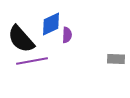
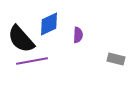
blue diamond: moved 2 px left
purple semicircle: moved 11 px right
gray rectangle: rotated 12 degrees clockwise
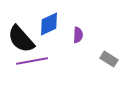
gray rectangle: moved 7 px left; rotated 18 degrees clockwise
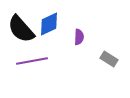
purple semicircle: moved 1 px right, 2 px down
black semicircle: moved 10 px up
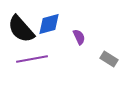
blue diamond: rotated 10 degrees clockwise
purple semicircle: rotated 28 degrees counterclockwise
purple line: moved 2 px up
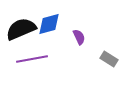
black semicircle: rotated 108 degrees clockwise
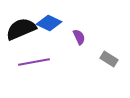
blue diamond: moved 1 px up; rotated 40 degrees clockwise
purple line: moved 2 px right, 3 px down
